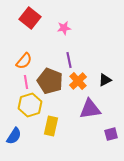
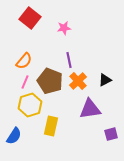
pink line: moved 1 px left; rotated 32 degrees clockwise
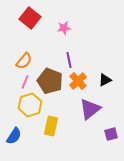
purple triangle: rotated 30 degrees counterclockwise
